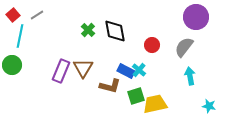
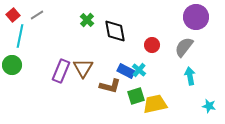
green cross: moved 1 px left, 10 px up
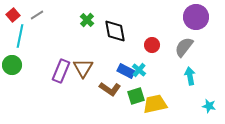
brown L-shape: moved 3 px down; rotated 20 degrees clockwise
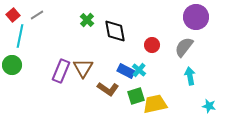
brown L-shape: moved 2 px left
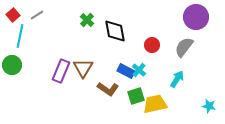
cyan arrow: moved 13 px left, 3 px down; rotated 42 degrees clockwise
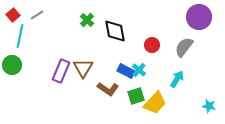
purple circle: moved 3 px right
yellow trapezoid: moved 1 px up; rotated 145 degrees clockwise
